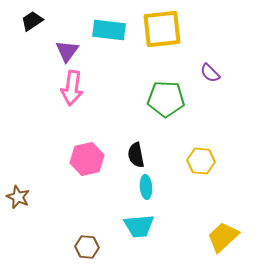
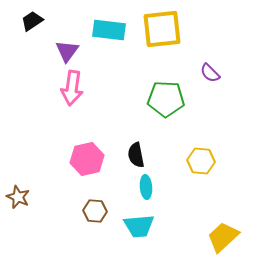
brown hexagon: moved 8 px right, 36 px up
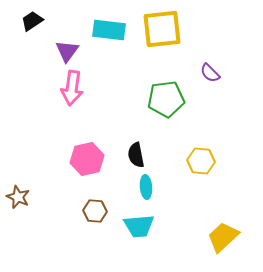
green pentagon: rotated 9 degrees counterclockwise
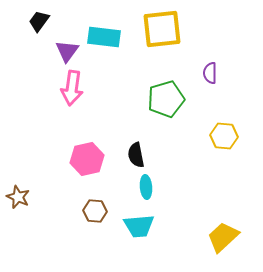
black trapezoid: moved 7 px right; rotated 20 degrees counterclockwise
cyan rectangle: moved 5 px left, 7 px down
purple semicircle: rotated 45 degrees clockwise
green pentagon: rotated 9 degrees counterclockwise
yellow hexagon: moved 23 px right, 25 px up
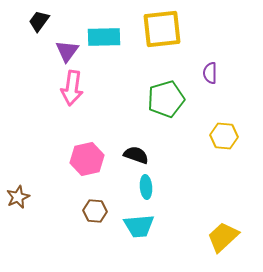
cyan rectangle: rotated 8 degrees counterclockwise
black semicircle: rotated 120 degrees clockwise
brown star: rotated 25 degrees clockwise
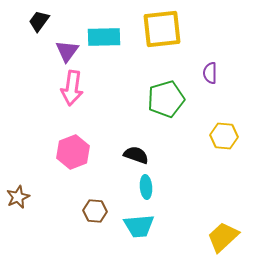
pink hexagon: moved 14 px left, 7 px up; rotated 8 degrees counterclockwise
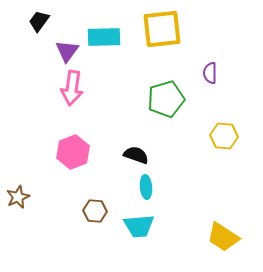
yellow trapezoid: rotated 104 degrees counterclockwise
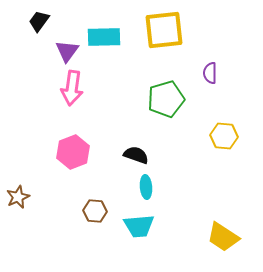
yellow square: moved 2 px right, 1 px down
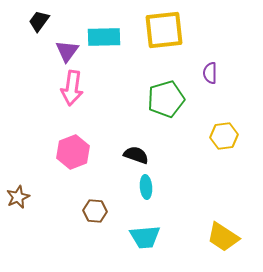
yellow hexagon: rotated 12 degrees counterclockwise
cyan trapezoid: moved 6 px right, 11 px down
